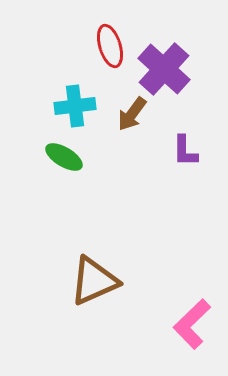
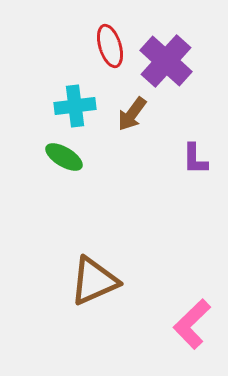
purple cross: moved 2 px right, 8 px up
purple L-shape: moved 10 px right, 8 px down
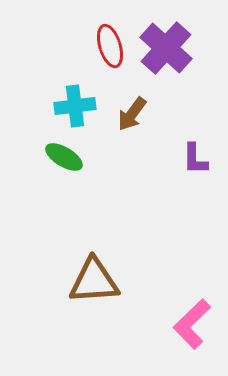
purple cross: moved 13 px up
brown triangle: rotated 20 degrees clockwise
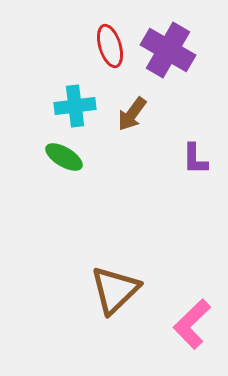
purple cross: moved 2 px right, 2 px down; rotated 12 degrees counterclockwise
brown triangle: moved 21 px right, 9 px down; rotated 40 degrees counterclockwise
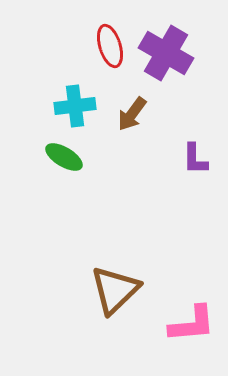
purple cross: moved 2 px left, 3 px down
pink L-shape: rotated 141 degrees counterclockwise
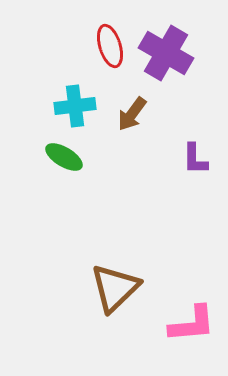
brown triangle: moved 2 px up
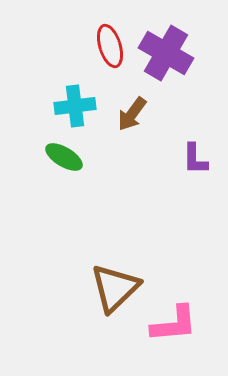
pink L-shape: moved 18 px left
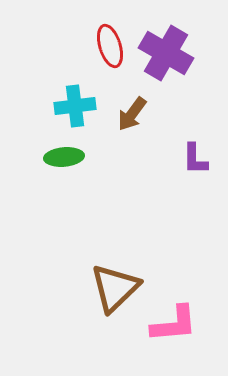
green ellipse: rotated 36 degrees counterclockwise
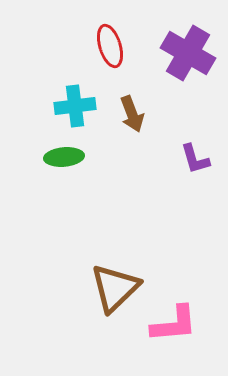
purple cross: moved 22 px right
brown arrow: rotated 57 degrees counterclockwise
purple L-shape: rotated 16 degrees counterclockwise
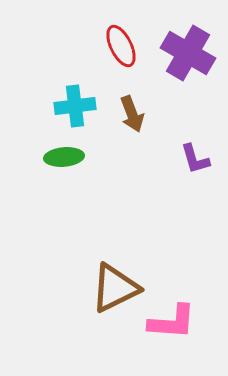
red ellipse: moved 11 px right; rotated 9 degrees counterclockwise
brown triangle: rotated 18 degrees clockwise
pink L-shape: moved 2 px left, 2 px up; rotated 9 degrees clockwise
